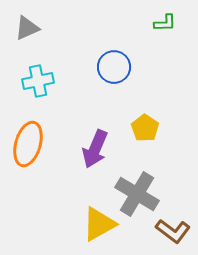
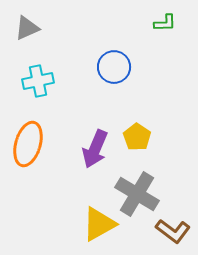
yellow pentagon: moved 8 px left, 9 px down
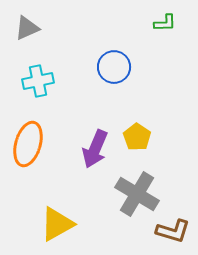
yellow triangle: moved 42 px left
brown L-shape: rotated 20 degrees counterclockwise
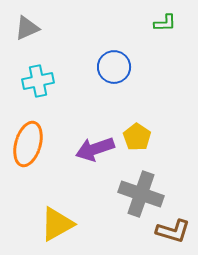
purple arrow: rotated 48 degrees clockwise
gray cross: moved 4 px right; rotated 12 degrees counterclockwise
